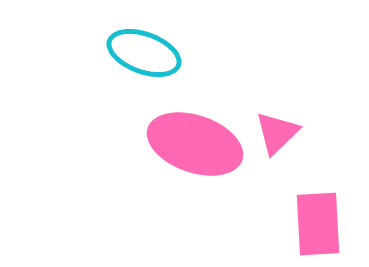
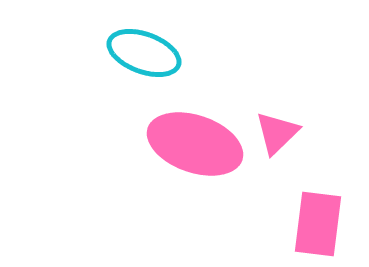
pink rectangle: rotated 10 degrees clockwise
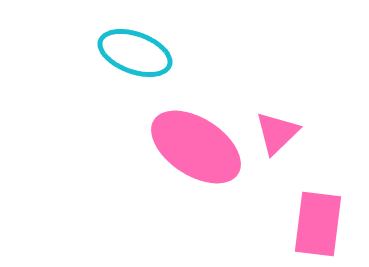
cyan ellipse: moved 9 px left
pink ellipse: moved 1 px right, 3 px down; rotated 14 degrees clockwise
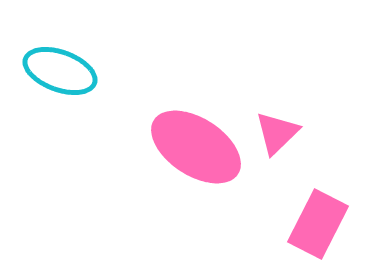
cyan ellipse: moved 75 px left, 18 px down
pink rectangle: rotated 20 degrees clockwise
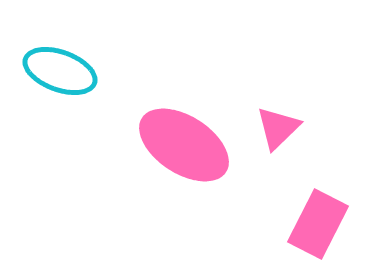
pink triangle: moved 1 px right, 5 px up
pink ellipse: moved 12 px left, 2 px up
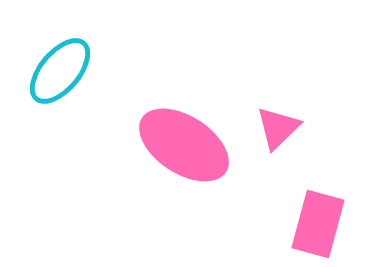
cyan ellipse: rotated 70 degrees counterclockwise
pink rectangle: rotated 12 degrees counterclockwise
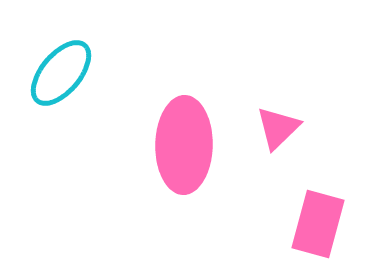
cyan ellipse: moved 1 px right, 2 px down
pink ellipse: rotated 58 degrees clockwise
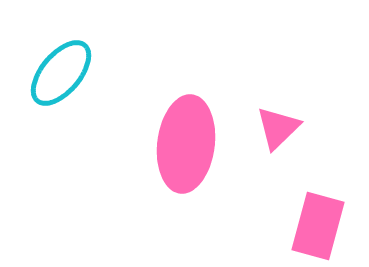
pink ellipse: moved 2 px right, 1 px up; rotated 6 degrees clockwise
pink rectangle: moved 2 px down
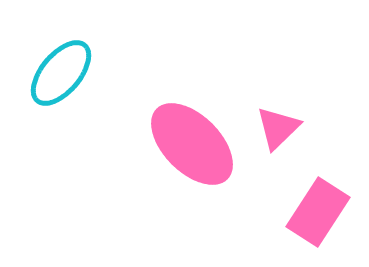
pink ellipse: moved 6 px right; rotated 52 degrees counterclockwise
pink rectangle: moved 14 px up; rotated 18 degrees clockwise
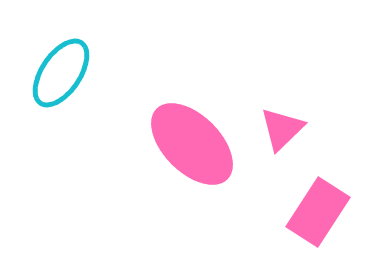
cyan ellipse: rotated 6 degrees counterclockwise
pink triangle: moved 4 px right, 1 px down
